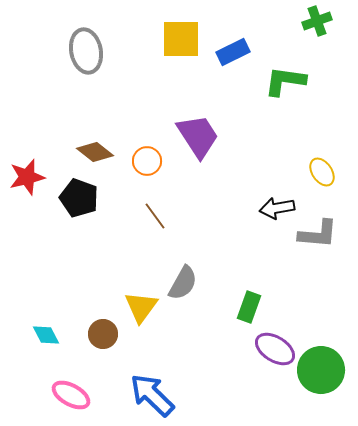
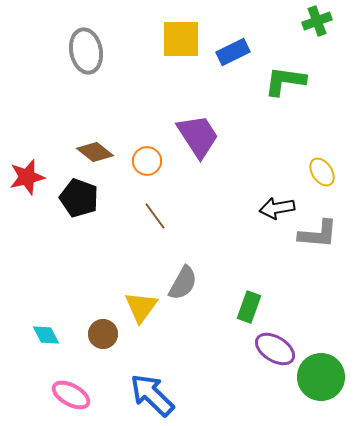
green circle: moved 7 px down
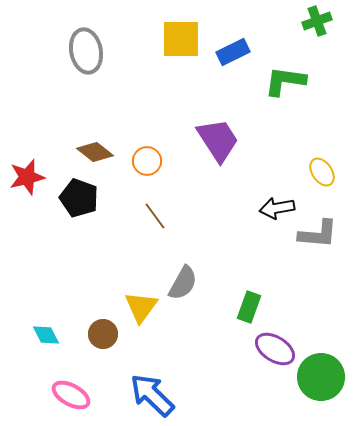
purple trapezoid: moved 20 px right, 4 px down
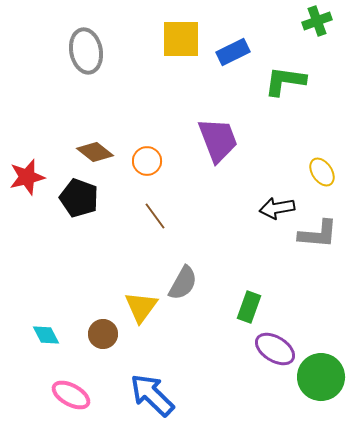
purple trapezoid: rotated 12 degrees clockwise
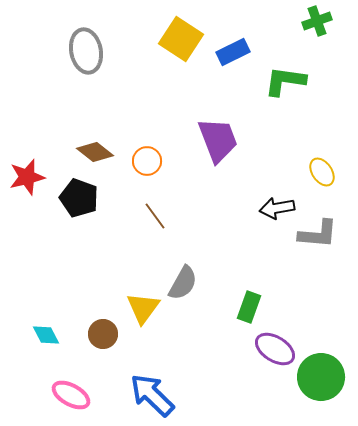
yellow square: rotated 33 degrees clockwise
yellow triangle: moved 2 px right, 1 px down
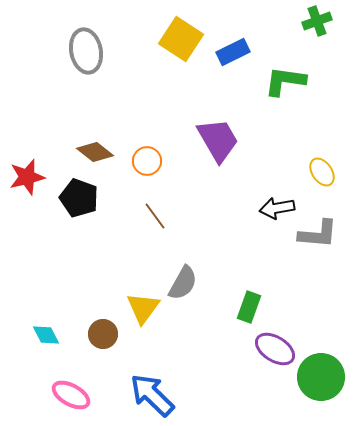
purple trapezoid: rotated 9 degrees counterclockwise
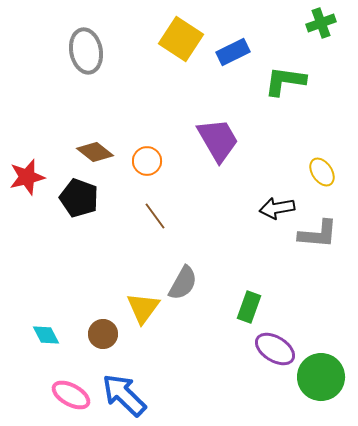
green cross: moved 4 px right, 2 px down
blue arrow: moved 28 px left
